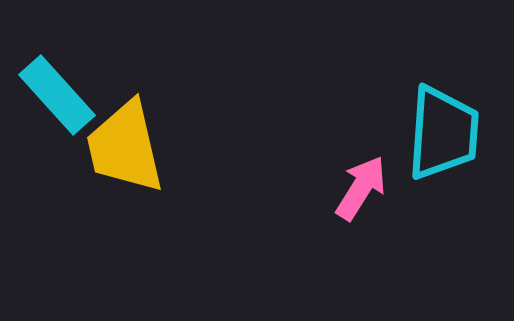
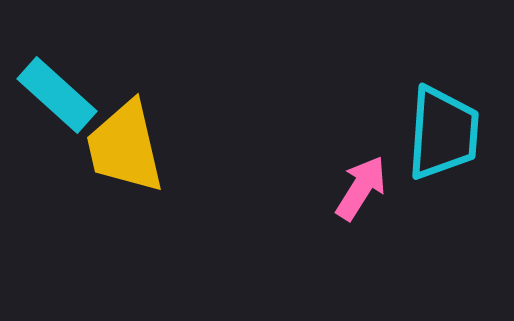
cyan rectangle: rotated 6 degrees counterclockwise
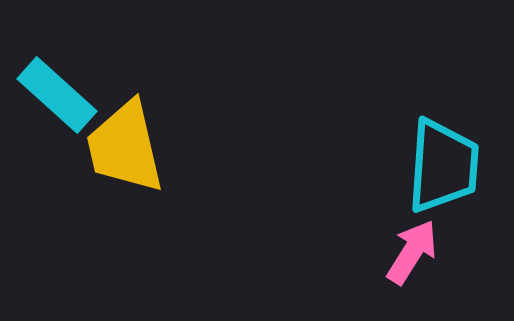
cyan trapezoid: moved 33 px down
pink arrow: moved 51 px right, 64 px down
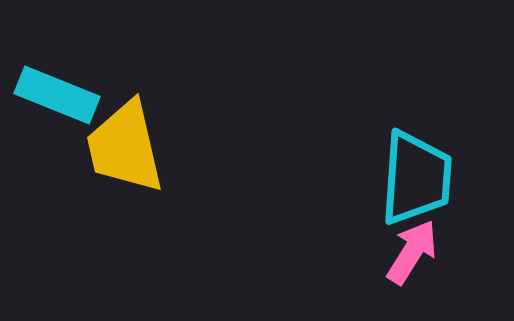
cyan rectangle: rotated 20 degrees counterclockwise
cyan trapezoid: moved 27 px left, 12 px down
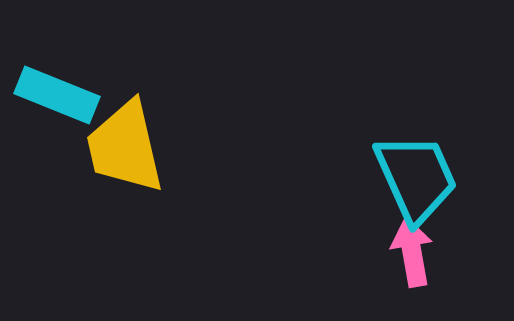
cyan trapezoid: rotated 28 degrees counterclockwise
pink arrow: rotated 42 degrees counterclockwise
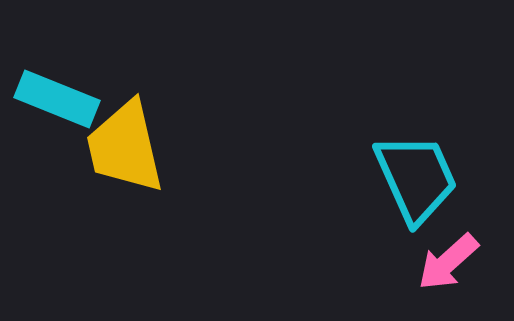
cyan rectangle: moved 4 px down
pink arrow: moved 36 px right, 10 px down; rotated 122 degrees counterclockwise
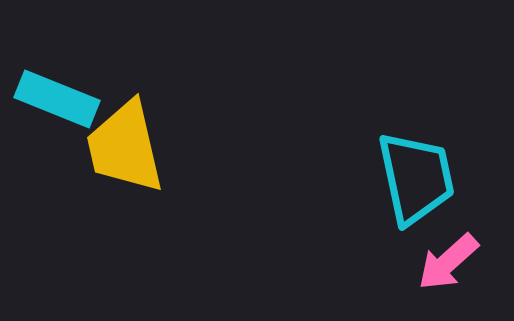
cyan trapezoid: rotated 12 degrees clockwise
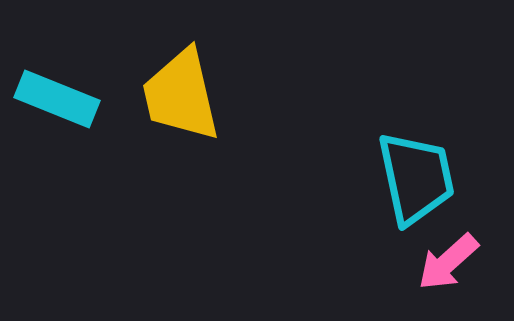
yellow trapezoid: moved 56 px right, 52 px up
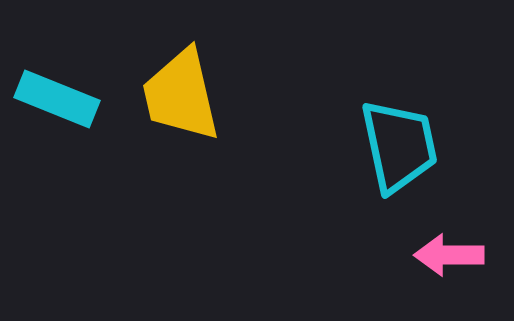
cyan trapezoid: moved 17 px left, 32 px up
pink arrow: moved 1 px right, 7 px up; rotated 42 degrees clockwise
